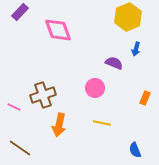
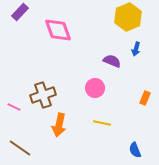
purple semicircle: moved 2 px left, 2 px up
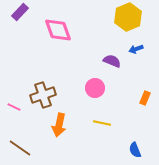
blue arrow: rotated 56 degrees clockwise
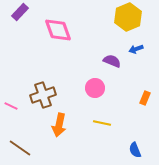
pink line: moved 3 px left, 1 px up
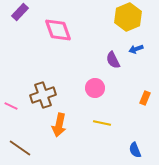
purple semicircle: moved 1 px right, 1 px up; rotated 138 degrees counterclockwise
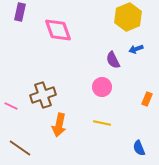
purple rectangle: rotated 30 degrees counterclockwise
pink circle: moved 7 px right, 1 px up
orange rectangle: moved 2 px right, 1 px down
blue semicircle: moved 4 px right, 2 px up
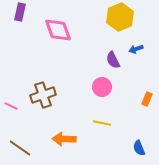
yellow hexagon: moved 8 px left
orange arrow: moved 5 px right, 14 px down; rotated 80 degrees clockwise
